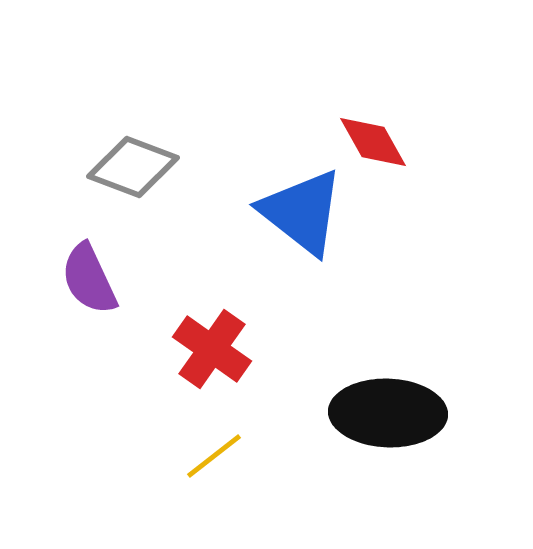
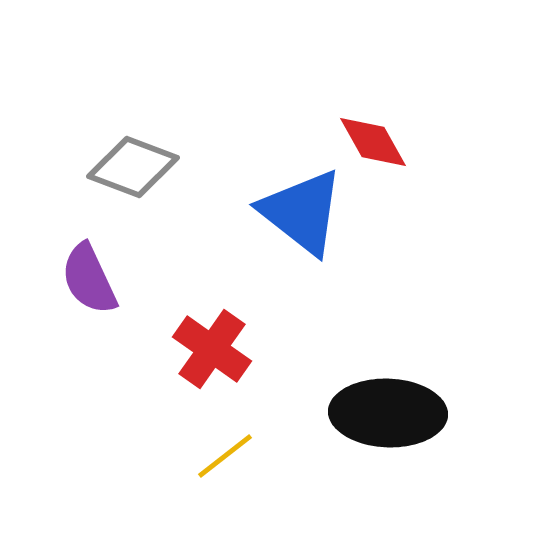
yellow line: moved 11 px right
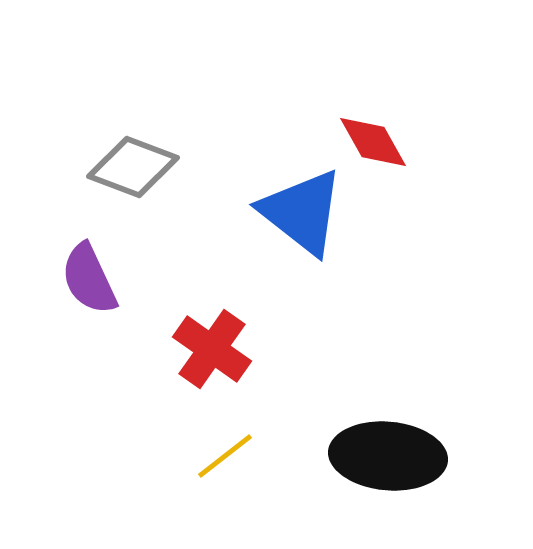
black ellipse: moved 43 px down; rotated 3 degrees clockwise
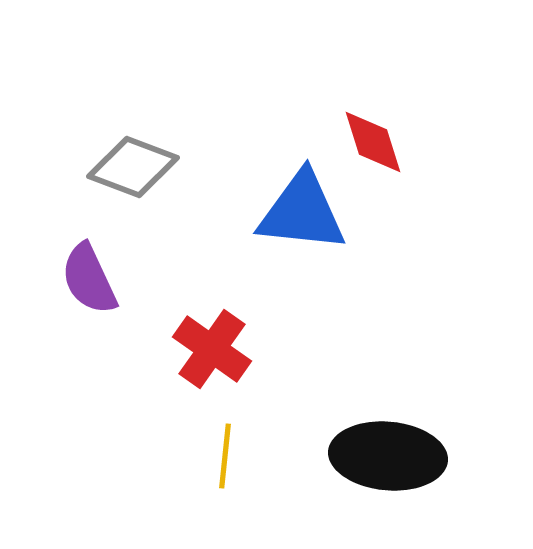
red diamond: rotated 12 degrees clockwise
blue triangle: rotated 32 degrees counterclockwise
yellow line: rotated 46 degrees counterclockwise
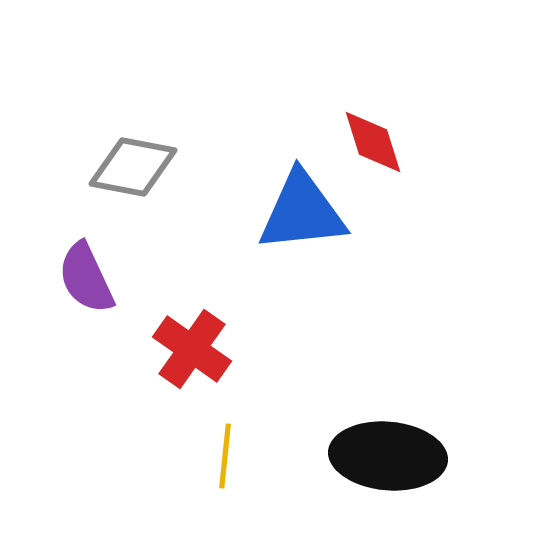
gray diamond: rotated 10 degrees counterclockwise
blue triangle: rotated 12 degrees counterclockwise
purple semicircle: moved 3 px left, 1 px up
red cross: moved 20 px left
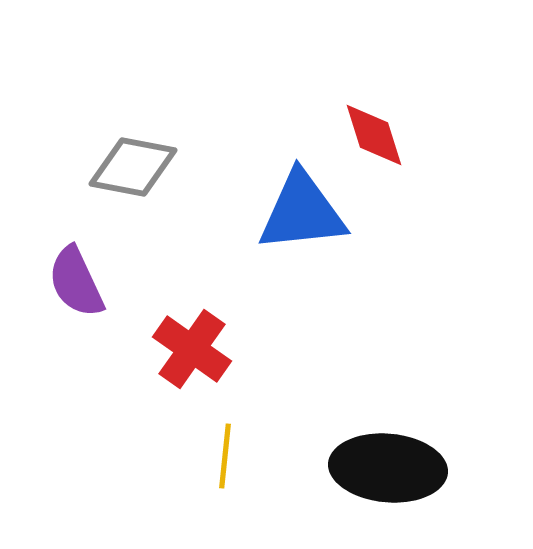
red diamond: moved 1 px right, 7 px up
purple semicircle: moved 10 px left, 4 px down
black ellipse: moved 12 px down
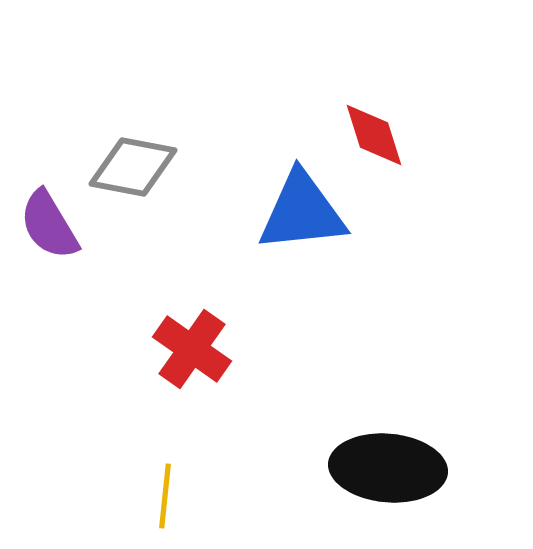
purple semicircle: moved 27 px left, 57 px up; rotated 6 degrees counterclockwise
yellow line: moved 60 px left, 40 px down
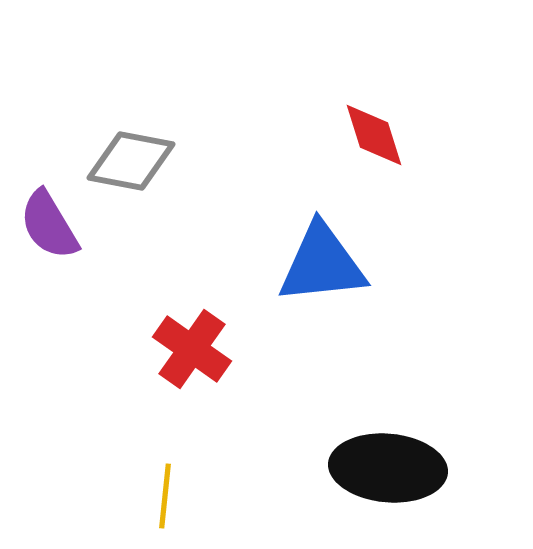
gray diamond: moved 2 px left, 6 px up
blue triangle: moved 20 px right, 52 px down
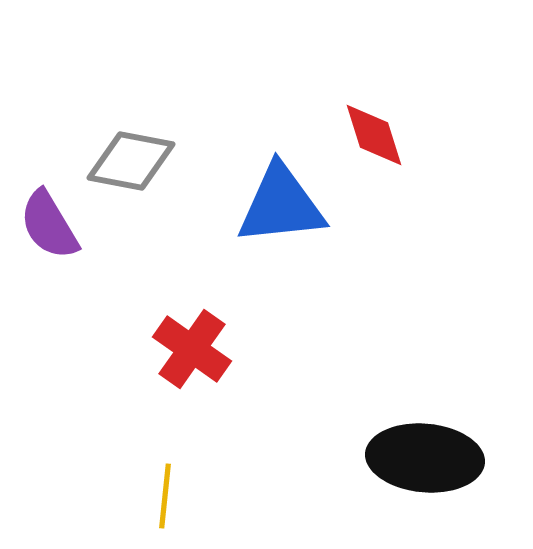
blue triangle: moved 41 px left, 59 px up
black ellipse: moved 37 px right, 10 px up
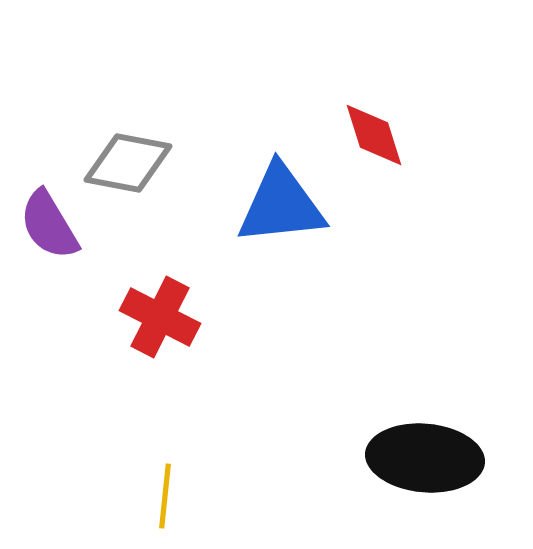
gray diamond: moved 3 px left, 2 px down
red cross: moved 32 px left, 32 px up; rotated 8 degrees counterclockwise
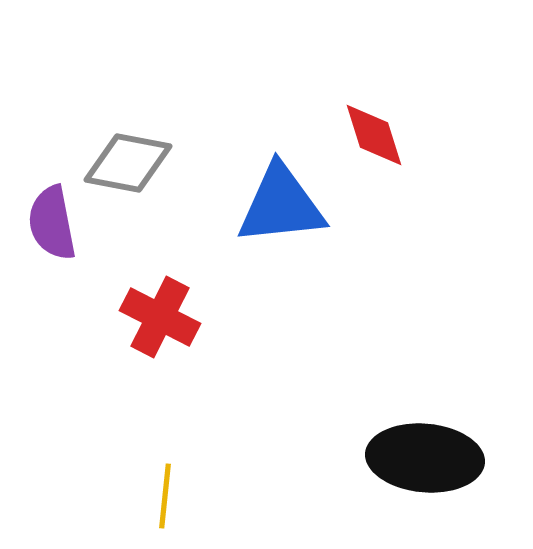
purple semicircle: moved 3 px right, 2 px up; rotated 20 degrees clockwise
